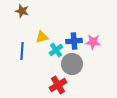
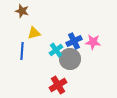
yellow triangle: moved 8 px left, 4 px up
blue cross: rotated 21 degrees counterclockwise
gray circle: moved 2 px left, 5 px up
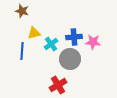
blue cross: moved 4 px up; rotated 21 degrees clockwise
cyan cross: moved 5 px left, 6 px up
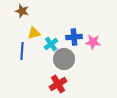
gray circle: moved 6 px left
red cross: moved 1 px up
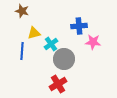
blue cross: moved 5 px right, 11 px up
